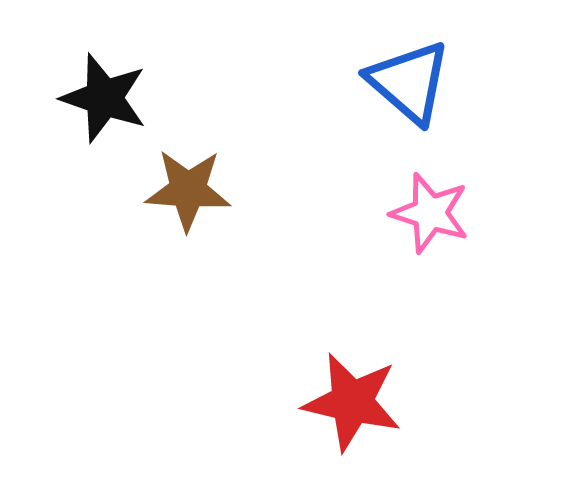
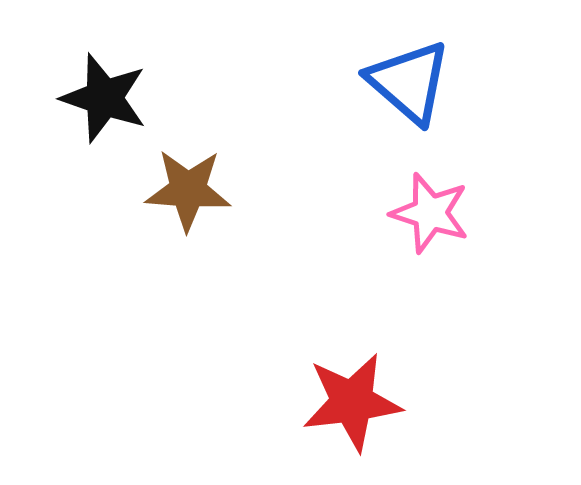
red star: rotated 20 degrees counterclockwise
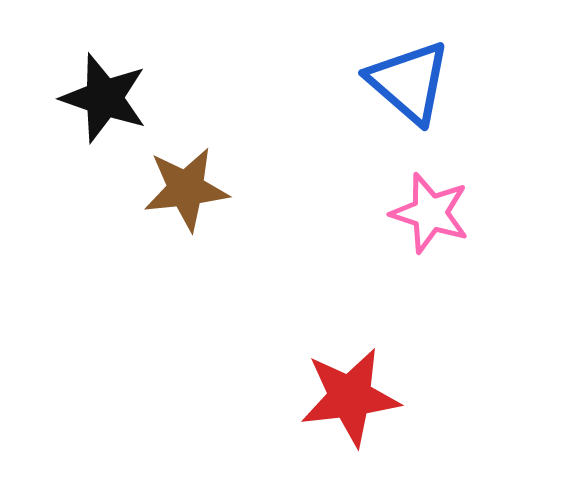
brown star: moved 2 px left, 1 px up; rotated 10 degrees counterclockwise
red star: moved 2 px left, 5 px up
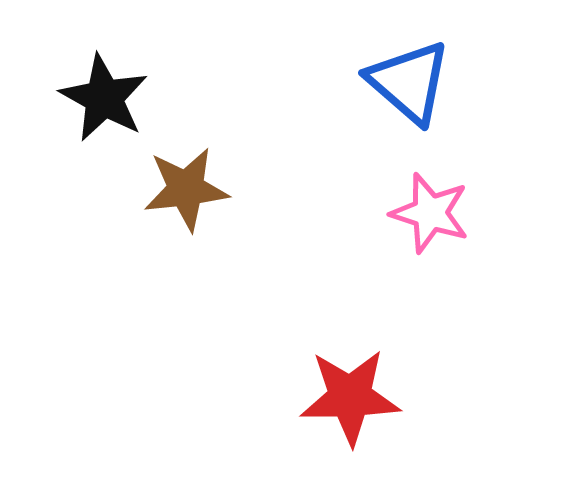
black star: rotated 10 degrees clockwise
red star: rotated 6 degrees clockwise
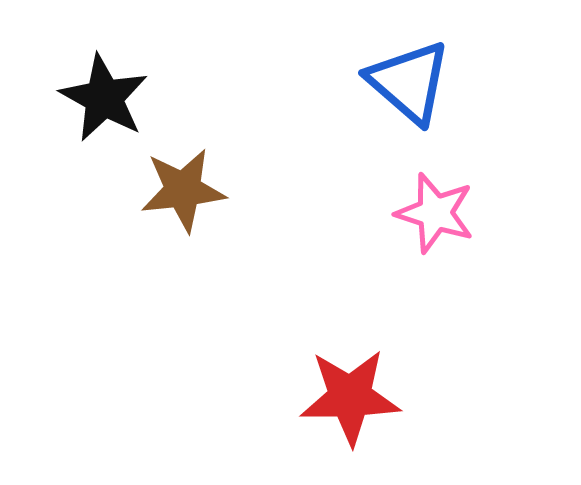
brown star: moved 3 px left, 1 px down
pink star: moved 5 px right
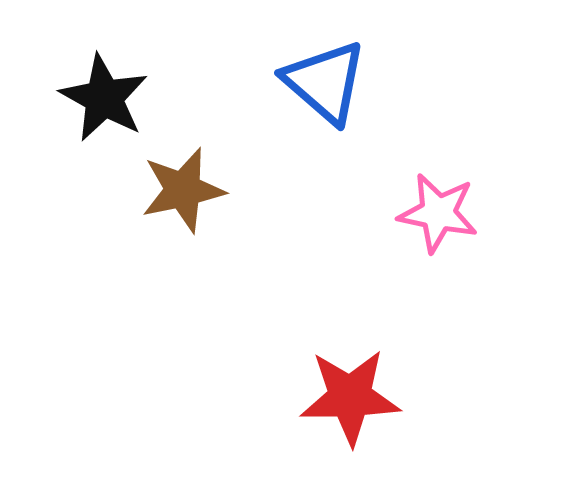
blue triangle: moved 84 px left
brown star: rotated 6 degrees counterclockwise
pink star: moved 3 px right; rotated 6 degrees counterclockwise
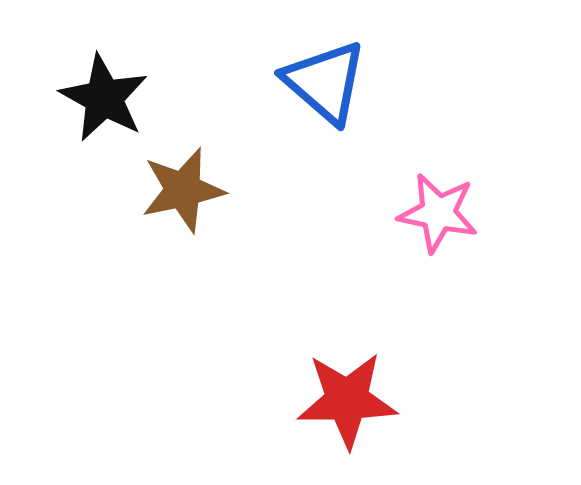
red star: moved 3 px left, 3 px down
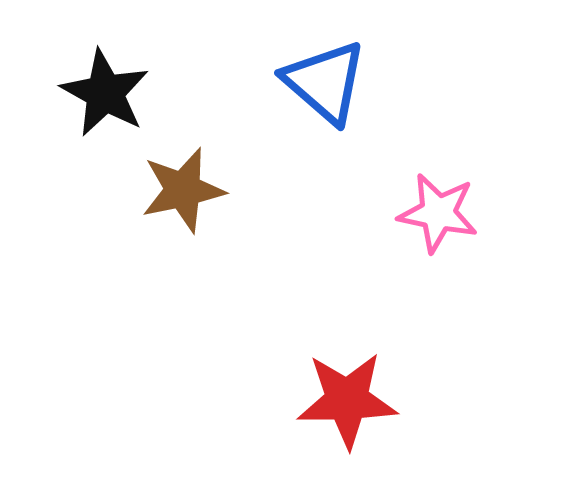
black star: moved 1 px right, 5 px up
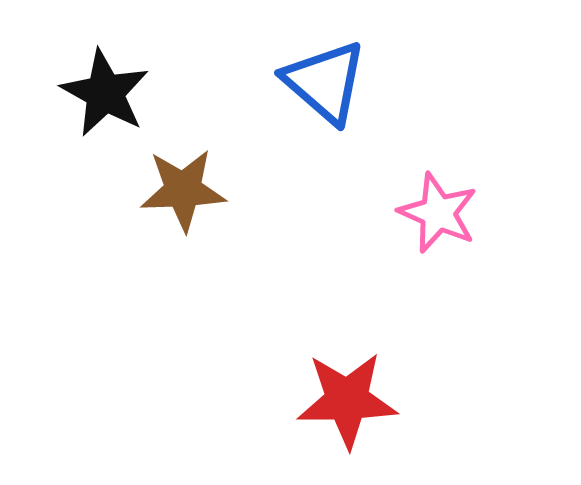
brown star: rotated 10 degrees clockwise
pink star: rotated 12 degrees clockwise
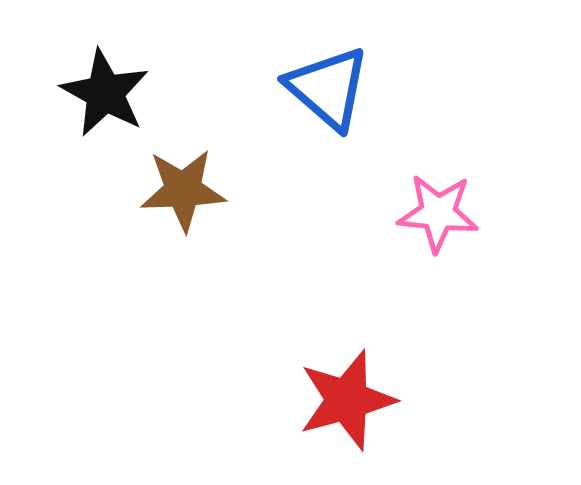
blue triangle: moved 3 px right, 6 px down
pink star: rotated 18 degrees counterclockwise
red star: rotated 14 degrees counterclockwise
